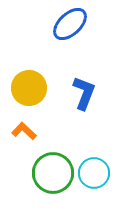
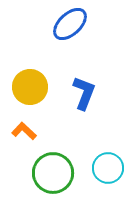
yellow circle: moved 1 px right, 1 px up
cyan circle: moved 14 px right, 5 px up
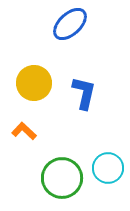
yellow circle: moved 4 px right, 4 px up
blue L-shape: rotated 8 degrees counterclockwise
green circle: moved 9 px right, 5 px down
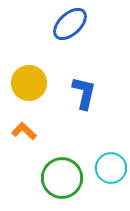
yellow circle: moved 5 px left
cyan circle: moved 3 px right
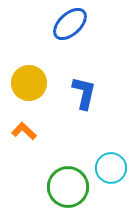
green circle: moved 6 px right, 9 px down
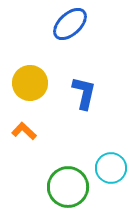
yellow circle: moved 1 px right
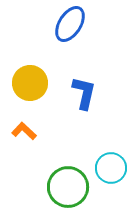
blue ellipse: rotated 15 degrees counterclockwise
